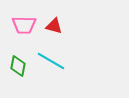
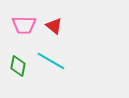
red triangle: rotated 24 degrees clockwise
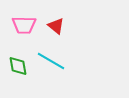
red triangle: moved 2 px right
green diamond: rotated 20 degrees counterclockwise
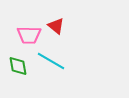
pink trapezoid: moved 5 px right, 10 px down
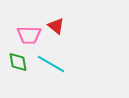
cyan line: moved 3 px down
green diamond: moved 4 px up
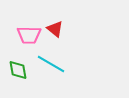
red triangle: moved 1 px left, 3 px down
green diamond: moved 8 px down
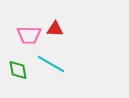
red triangle: rotated 36 degrees counterclockwise
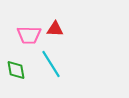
cyan line: rotated 28 degrees clockwise
green diamond: moved 2 px left
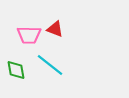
red triangle: rotated 18 degrees clockwise
cyan line: moved 1 px left, 1 px down; rotated 20 degrees counterclockwise
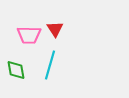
red triangle: rotated 36 degrees clockwise
cyan line: rotated 68 degrees clockwise
